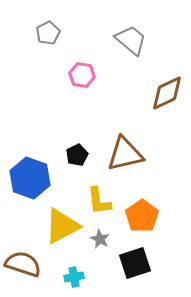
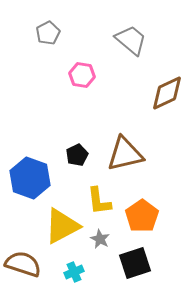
cyan cross: moved 5 px up; rotated 12 degrees counterclockwise
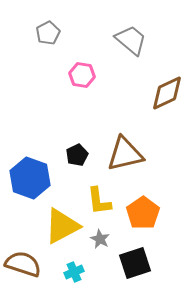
orange pentagon: moved 1 px right, 3 px up
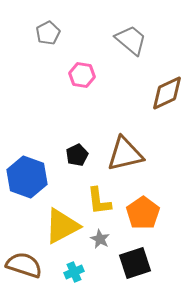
blue hexagon: moved 3 px left, 1 px up
brown semicircle: moved 1 px right, 1 px down
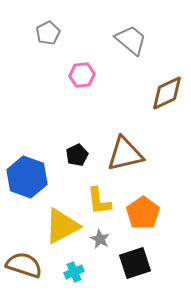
pink hexagon: rotated 15 degrees counterclockwise
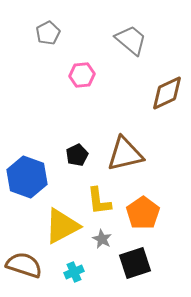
gray star: moved 2 px right
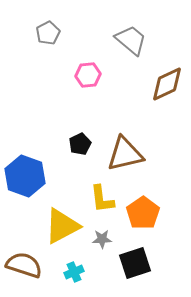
pink hexagon: moved 6 px right
brown diamond: moved 9 px up
black pentagon: moved 3 px right, 11 px up
blue hexagon: moved 2 px left, 1 px up
yellow L-shape: moved 3 px right, 2 px up
gray star: rotated 30 degrees counterclockwise
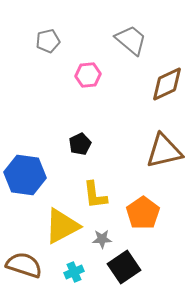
gray pentagon: moved 8 px down; rotated 15 degrees clockwise
brown triangle: moved 39 px right, 3 px up
blue hexagon: moved 1 px up; rotated 12 degrees counterclockwise
yellow L-shape: moved 7 px left, 4 px up
black square: moved 11 px left, 4 px down; rotated 16 degrees counterclockwise
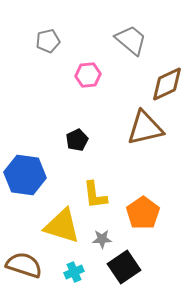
black pentagon: moved 3 px left, 4 px up
brown triangle: moved 19 px left, 23 px up
yellow triangle: rotated 45 degrees clockwise
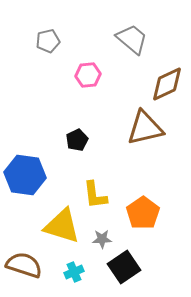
gray trapezoid: moved 1 px right, 1 px up
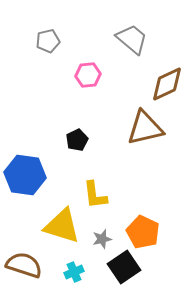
orange pentagon: moved 19 px down; rotated 12 degrees counterclockwise
gray star: rotated 12 degrees counterclockwise
